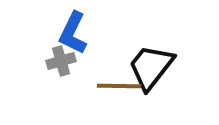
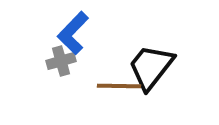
blue L-shape: rotated 18 degrees clockwise
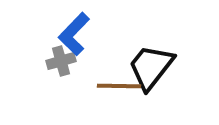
blue L-shape: moved 1 px right, 1 px down
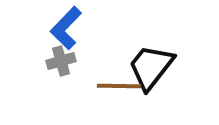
blue L-shape: moved 8 px left, 6 px up
